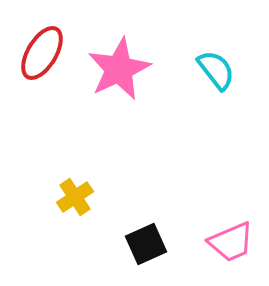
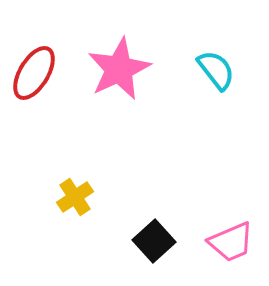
red ellipse: moved 8 px left, 20 px down
black square: moved 8 px right, 3 px up; rotated 18 degrees counterclockwise
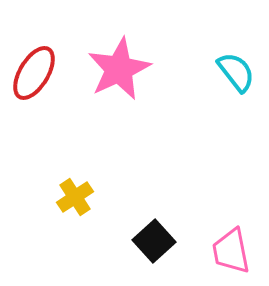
cyan semicircle: moved 20 px right, 2 px down
pink trapezoid: moved 9 px down; rotated 102 degrees clockwise
